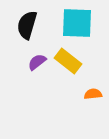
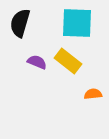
black semicircle: moved 7 px left, 2 px up
purple semicircle: rotated 60 degrees clockwise
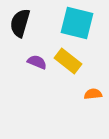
cyan square: rotated 12 degrees clockwise
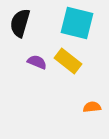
orange semicircle: moved 1 px left, 13 px down
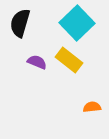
cyan square: rotated 32 degrees clockwise
yellow rectangle: moved 1 px right, 1 px up
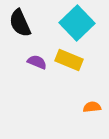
black semicircle: rotated 40 degrees counterclockwise
yellow rectangle: rotated 16 degrees counterclockwise
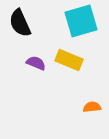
cyan square: moved 4 px right, 2 px up; rotated 28 degrees clockwise
purple semicircle: moved 1 px left, 1 px down
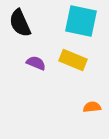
cyan square: rotated 28 degrees clockwise
yellow rectangle: moved 4 px right
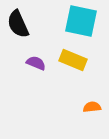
black semicircle: moved 2 px left, 1 px down
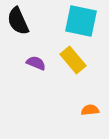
black semicircle: moved 3 px up
yellow rectangle: rotated 28 degrees clockwise
orange semicircle: moved 2 px left, 3 px down
